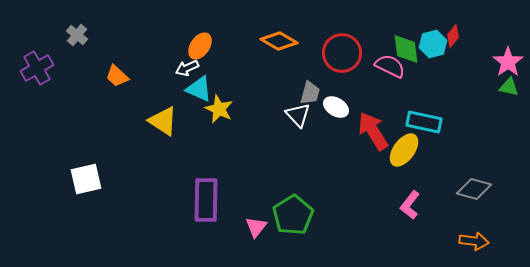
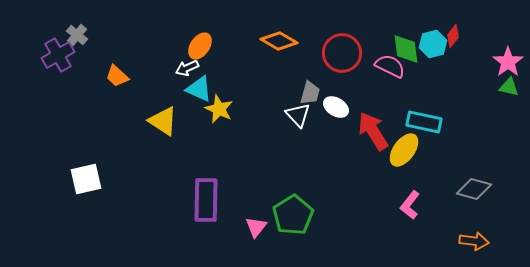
purple cross: moved 21 px right, 13 px up
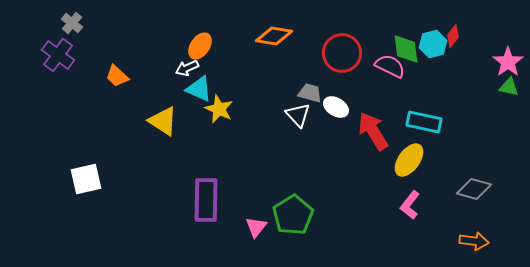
gray cross: moved 5 px left, 12 px up
orange diamond: moved 5 px left, 5 px up; rotated 21 degrees counterclockwise
purple cross: rotated 24 degrees counterclockwise
gray trapezoid: rotated 90 degrees counterclockwise
yellow ellipse: moved 5 px right, 10 px down
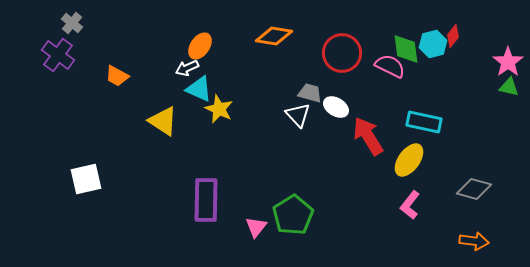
orange trapezoid: rotated 15 degrees counterclockwise
red arrow: moved 5 px left, 5 px down
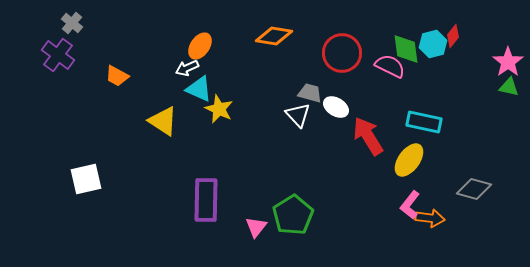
orange arrow: moved 44 px left, 23 px up
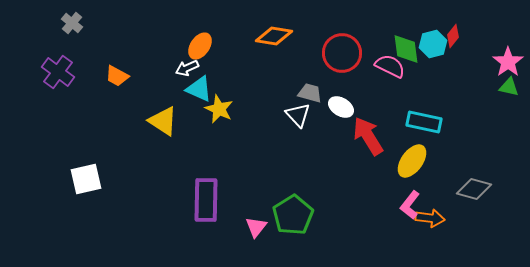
purple cross: moved 17 px down
white ellipse: moved 5 px right
yellow ellipse: moved 3 px right, 1 px down
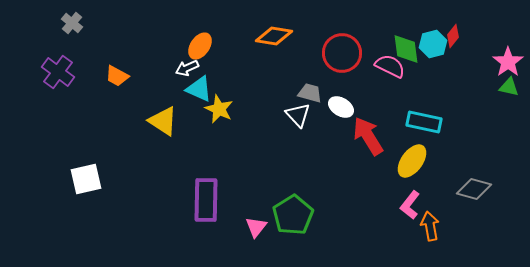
orange arrow: moved 8 px down; rotated 108 degrees counterclockwise
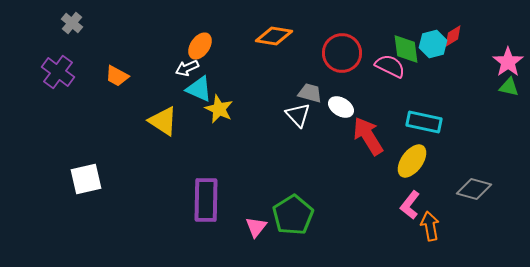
red diamond: rotated 20 degrees clockwise
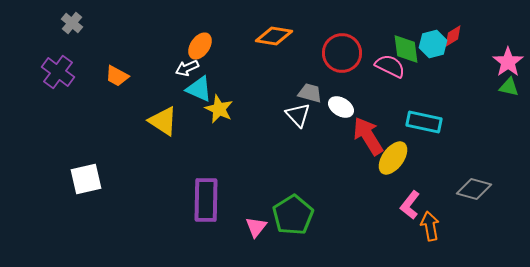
yellow ellipse: moved 19 px left, 3 px up
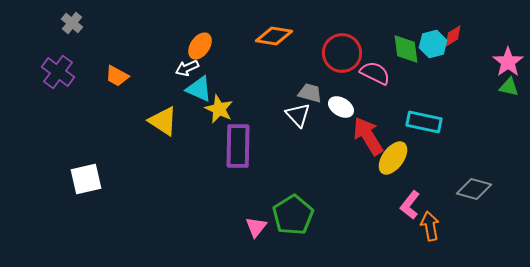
pink semicircle: moved 15 px left, 7 px down
purple rectangle: moved 32 px right, 54 px up
